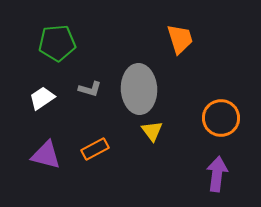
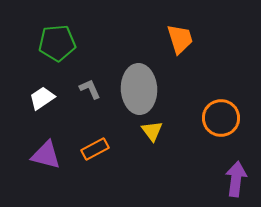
gray L-shape: rotated 130 degrees counterclockwise
purple arrow: moved 19 px right, 5 px down
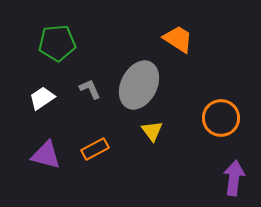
orange trapezoid: moved 2 px left; rotated 40 degrees counterclockwise
gray ellipse: moved 4 px up; rotated 30 degrees clockwise
purple arrow: moved 2 px left, 1 px up
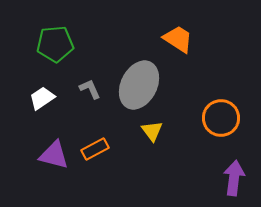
green pentagon: moved 2 px left, 1 px down
purple triangle: moved 8 px right
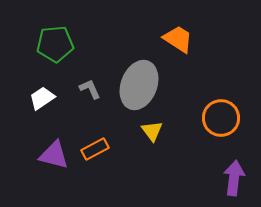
gray ellipse: rotated 6 degrees counterclockwise
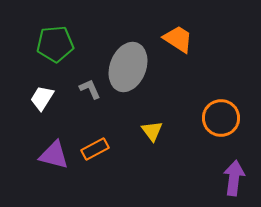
gray ellipse: moved 11 px left, 18 px up
white trapezoid: rotated 24 degrees counterclockwise
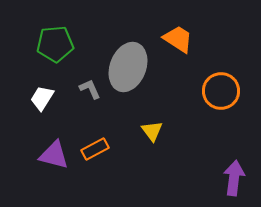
orange circle: moved 27 px up
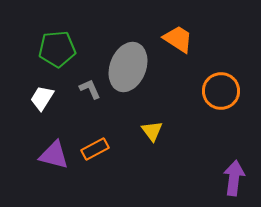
green pentagon: moved 2 px right, 5 px down
